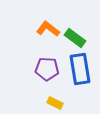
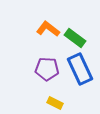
blue rectangle: rotated 16 degrees counterclockwise
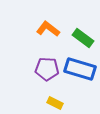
green rectangle: moved 8 px right
blue rectangle: rotated 48 degrees counterclockwise
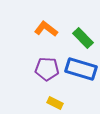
orange L-shape: moved 2 px left
green rectangle: rotated 10 degrees clockwise
blue rectangle: moved 1 px right
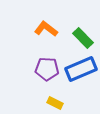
blue rectangle: rotated 40 degrees counterclockwise
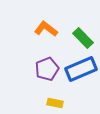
purple pentagon: rotated 25 degrees counterclockwise
yellow rectangle: rotated 14 degrees counterclockwise
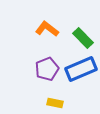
orange L-shape: moved 1 px right
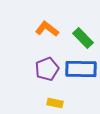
blue rectangle: rotated 24 degrees clockwise
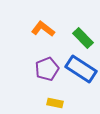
orange L-shape: moved 4 px left
blue rectangle: rotated 32 degrees clockwise
